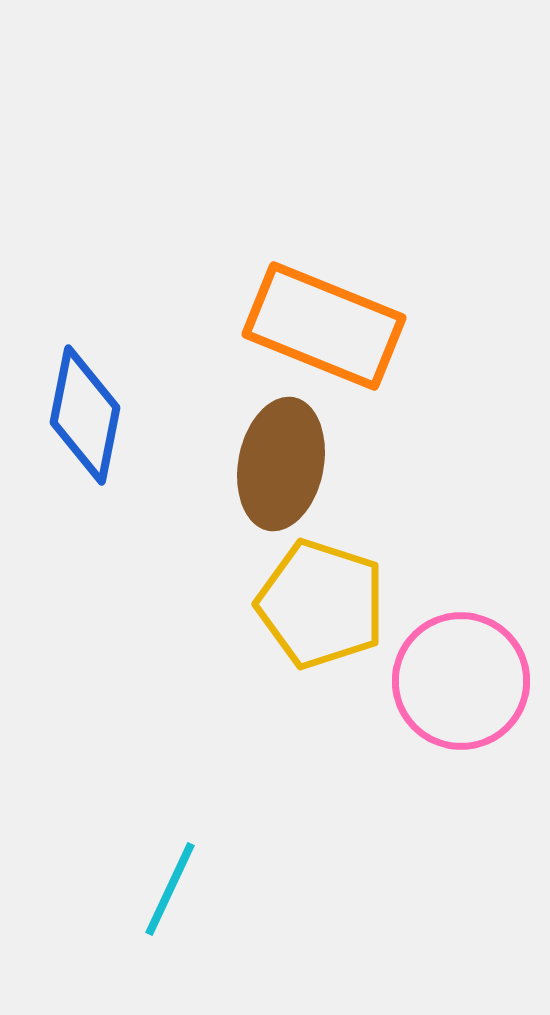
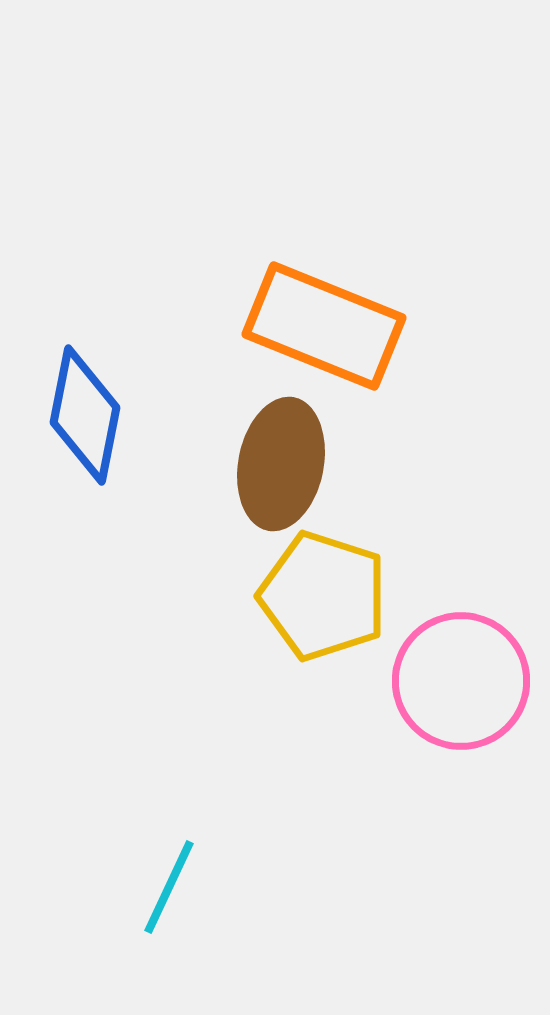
yellow pentagon: moved 2 px right, 8 px up
cyan line: moved 1 px left, 2 px up
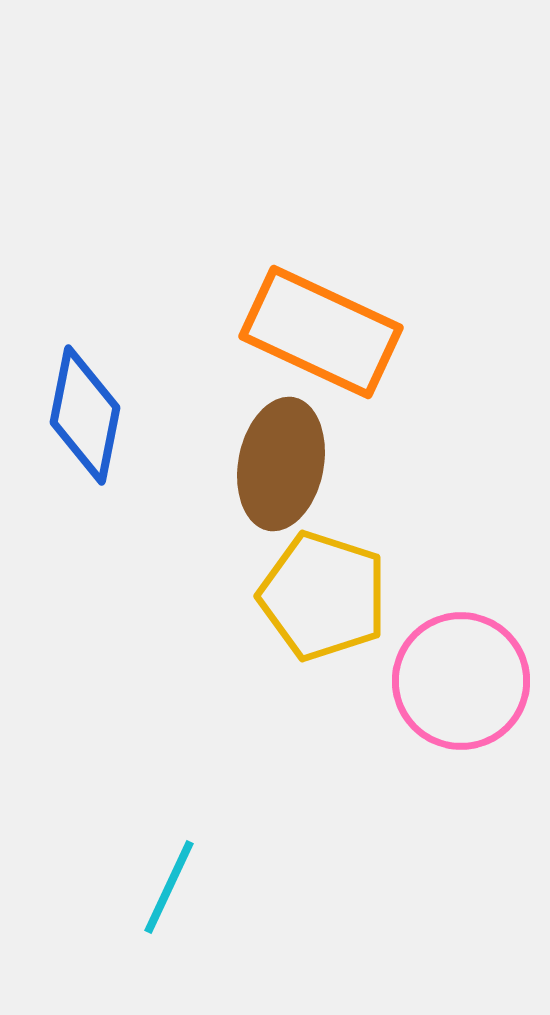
orange rectangle: moved 3 px left, 6 px down; rotated 3 degrees clockwise
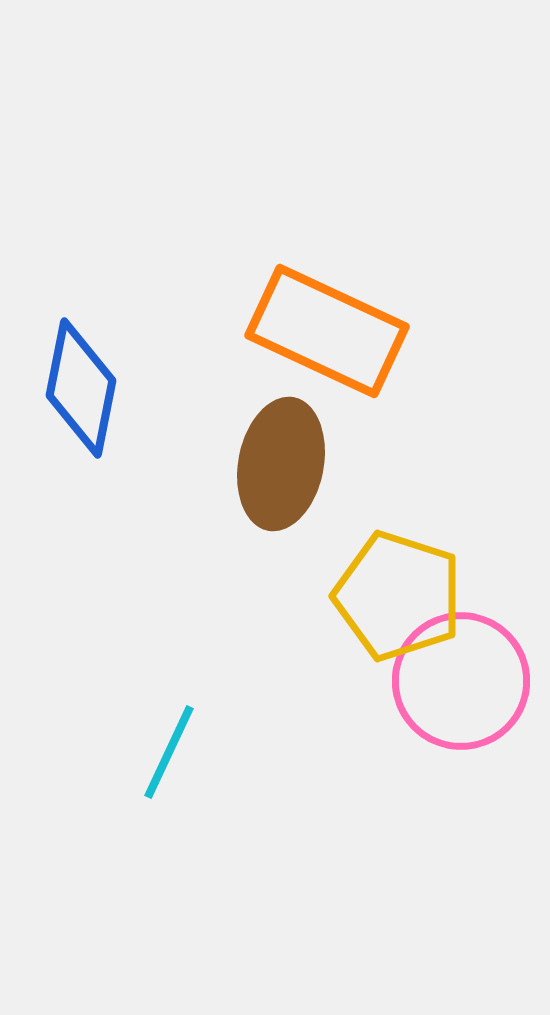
orange rectangle: moved 6 px right, 1 px up
blue diamond: moved 4 px left, 27 px up
yellow pentagon: moved 75 px right
cyan line: moved 135 px up
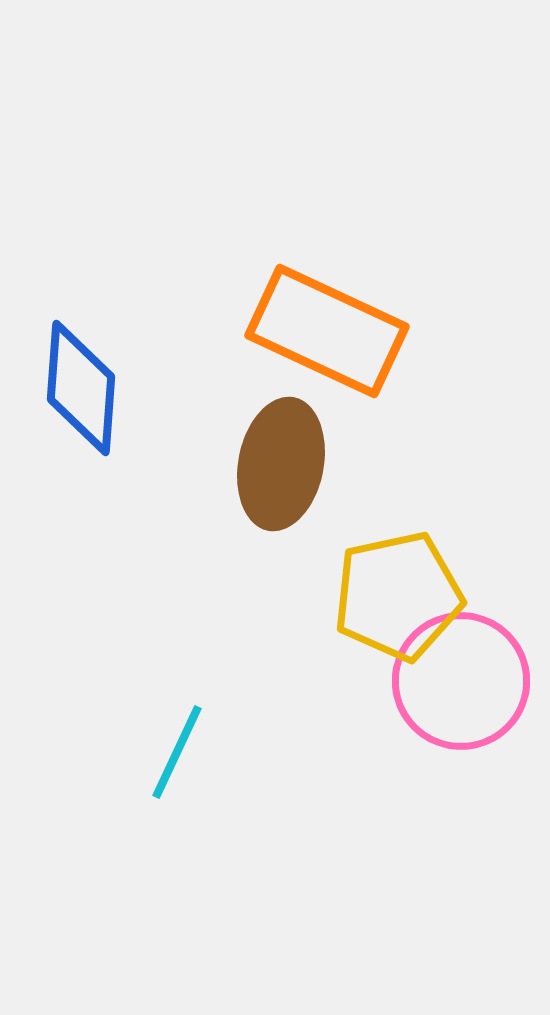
blue diamond: rotated 7 degrees counterclockwise
yellow pentagon: rotated 30 degrees counterclockwise
cyan line: moved 8 px right
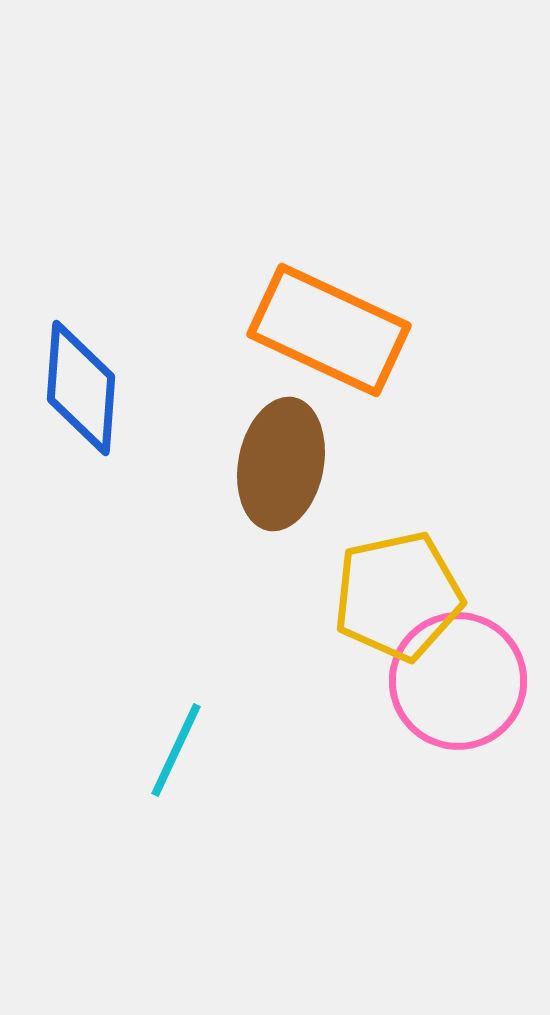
orange rectangle: moved 2 px right, 1 px up
pink circle: moved 3 px left
cyan line: moved 1 px left, 2 px up
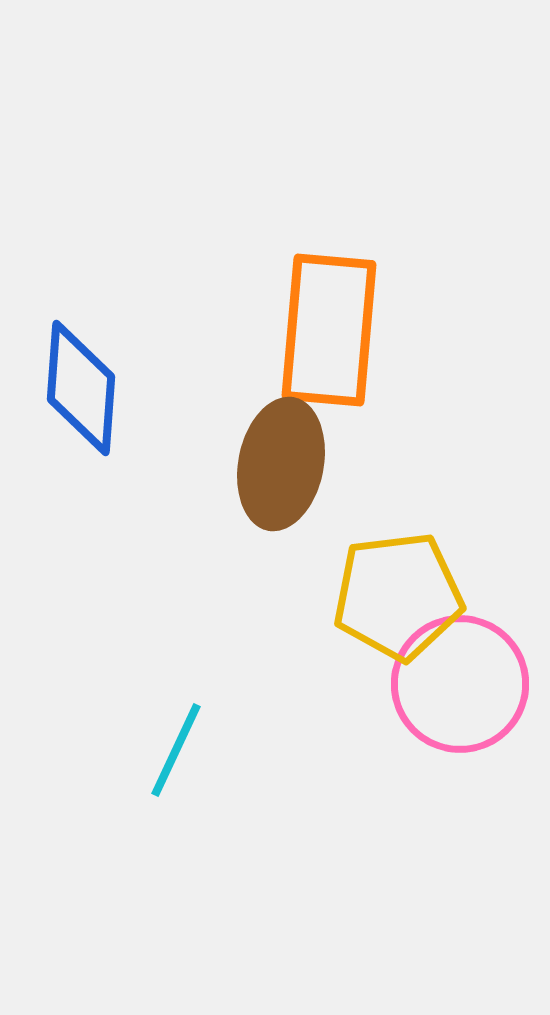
orange rectangle: rotated 70 degrees clockwise
yellow pentagon: rotated 5 degrees clockwise
pink circle: moved 2 px right, 3 px down
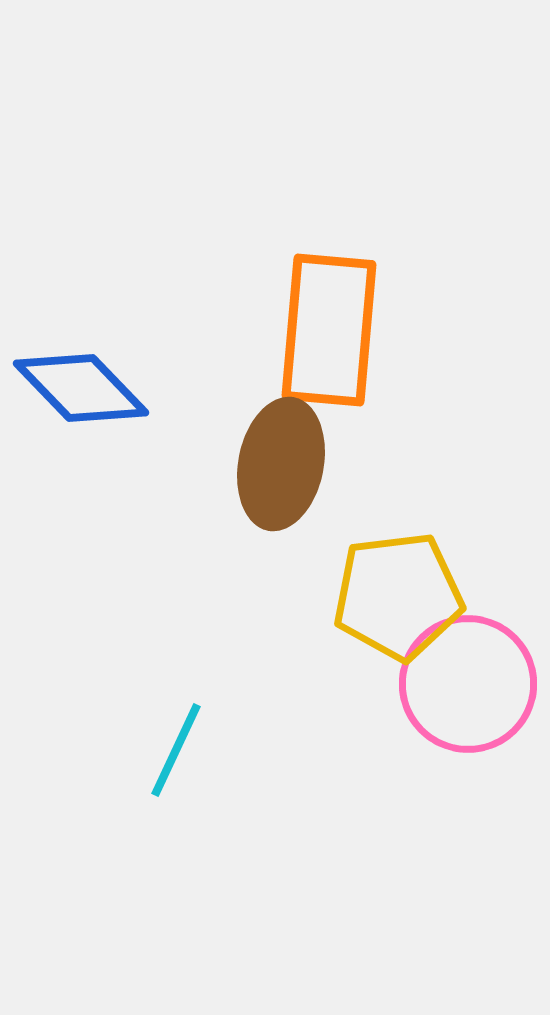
blue diamond: rotated 48 degrees counterclockwise
pink circle: moved 8 px right
